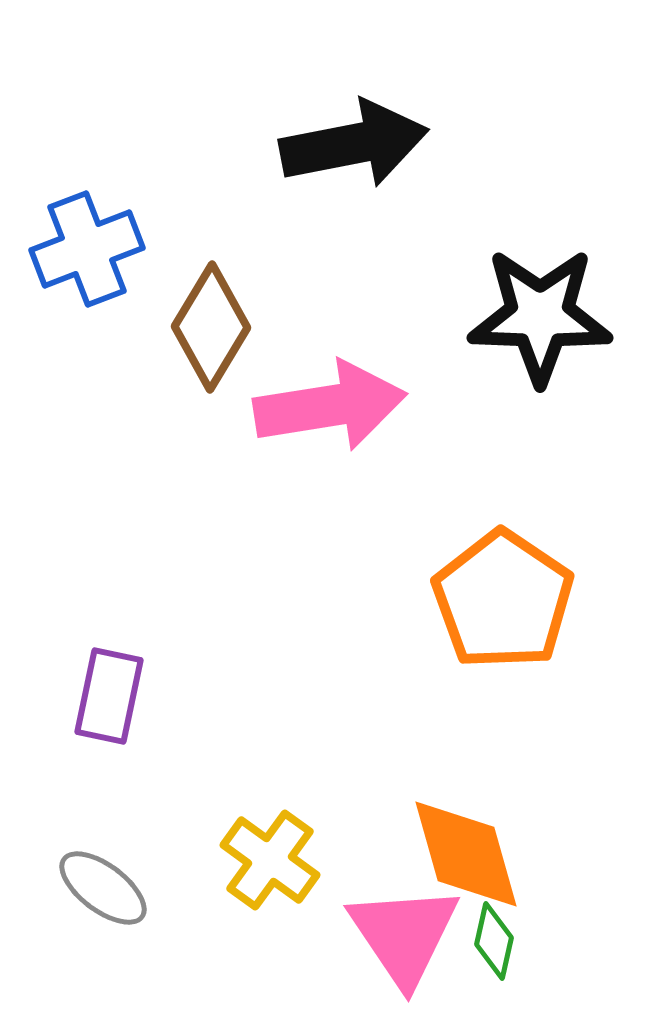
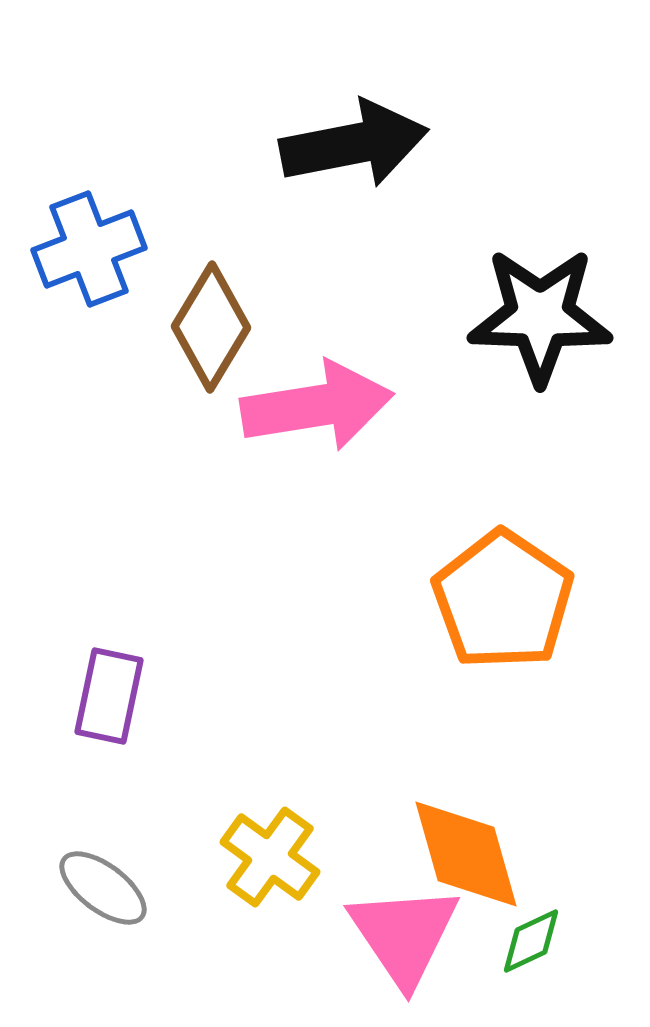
blue cross: moved 2 px right
pink arrow: moved 13 px left
yellow cross: moved 3 px up
green diamond: moved 37 px right; rotated 52 degrees clockwise
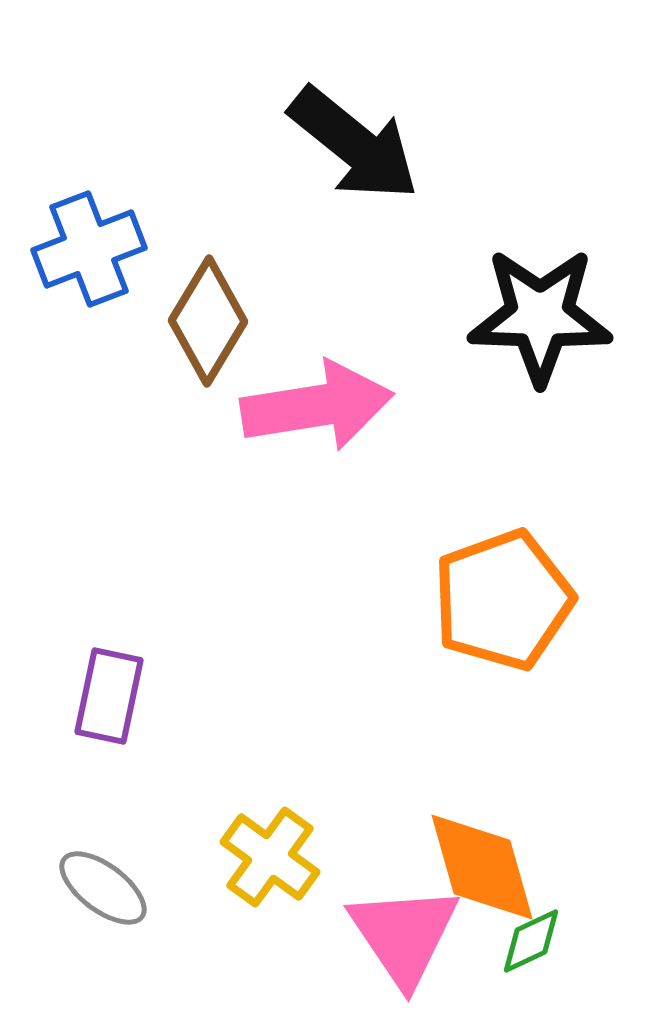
black arrow: rotated 50 degrees clockwise
brown diamond: moved 3 px left, 6 px up
orange pentagon: rotated 18 degrees clockwise
orange diamond: moved 16 px right, 13 px down
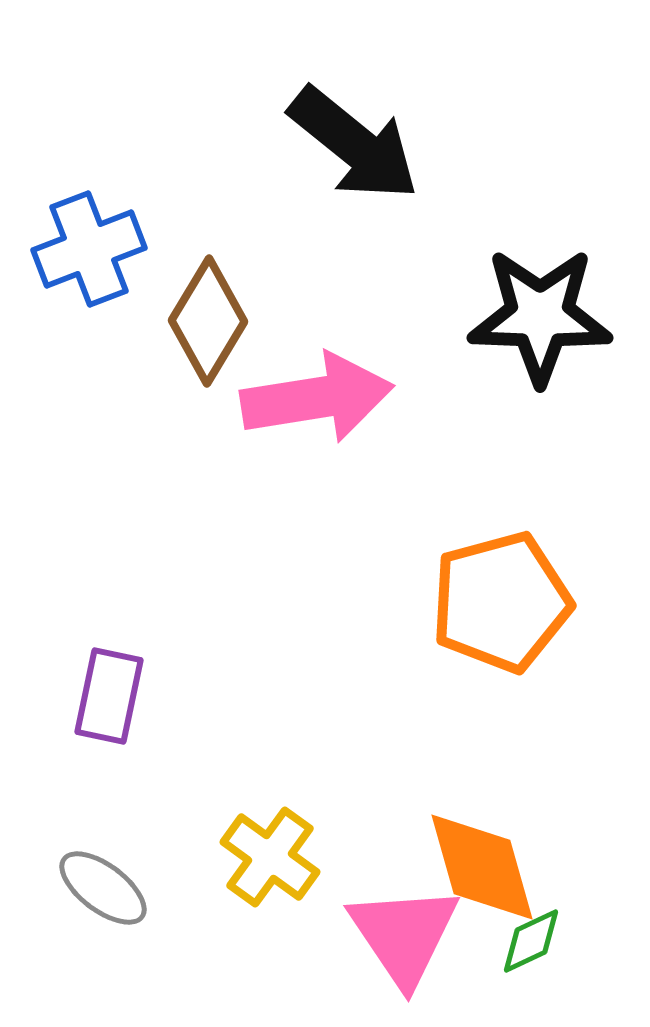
pink arrow: moved 8 px up
orange pentagon: moved 2 px left, 2 px down; rotated 5 degrees clockwise
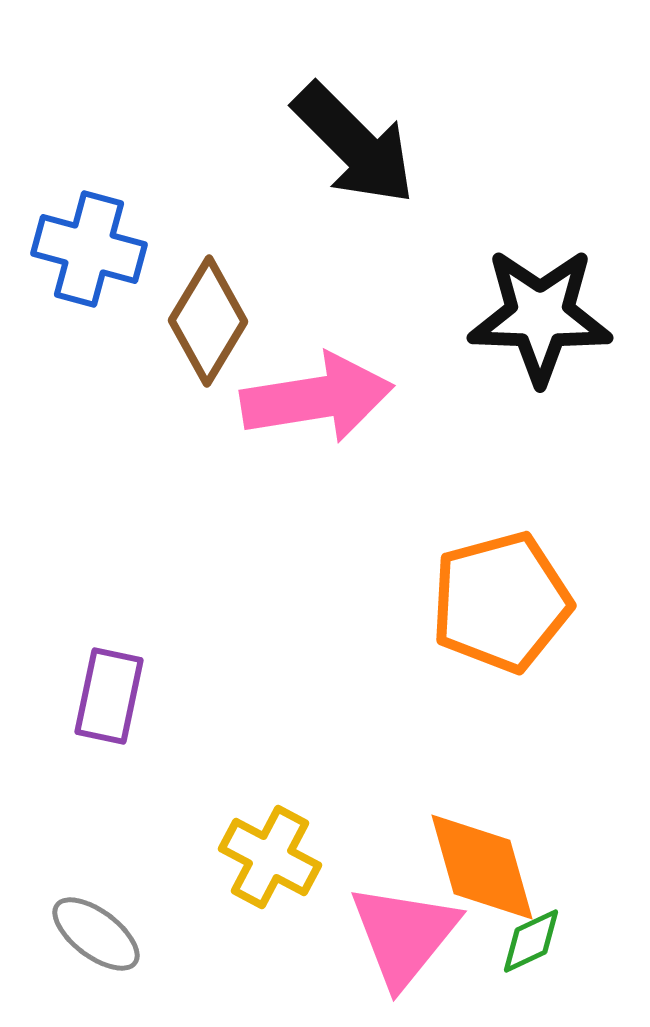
black arrow: rotated 6 degrees clockwise
blue cross: rotated 36 degrees clockwise
yellow cross: rotated 8 degrees counterclockwise
gray ellipse: moved 7 px left, 46 px down
pink triangle: rotated 13 degrees clockwise
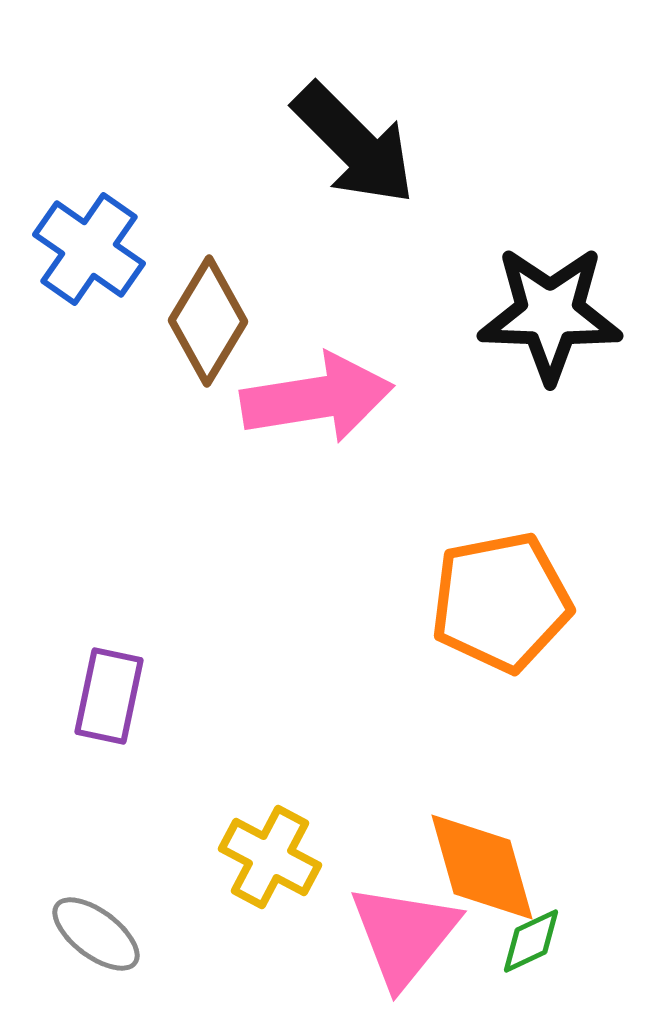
blue cross: rotated 20 degrees clockwise
black star: moved 10 px right, 2 px up
orange pentagon: rotated 4 degrees clockwise
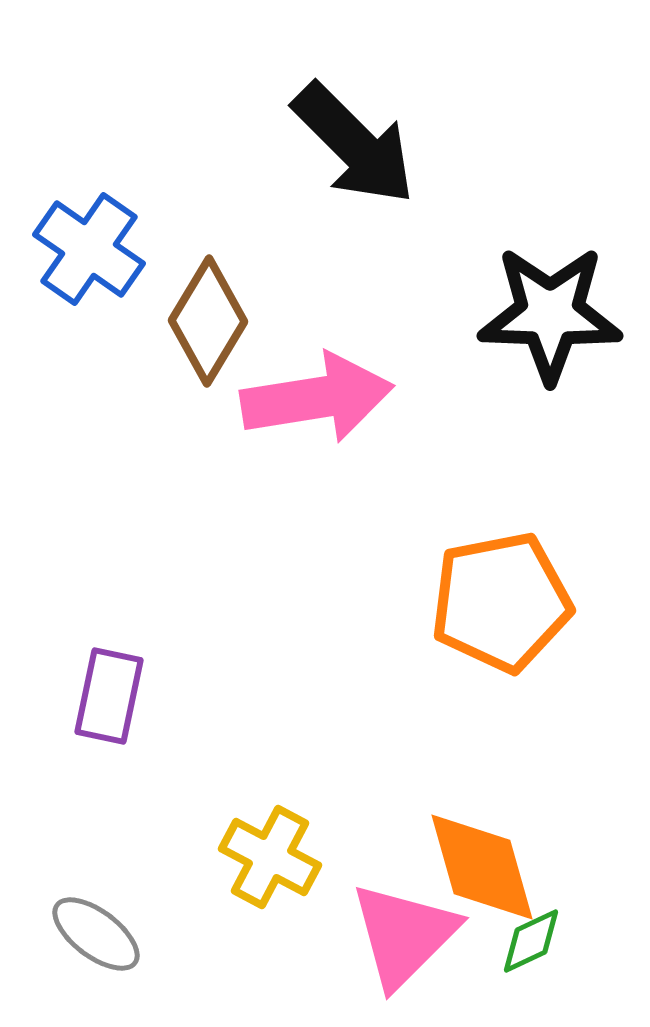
pink triangle: rotated 6 degrees clockwise
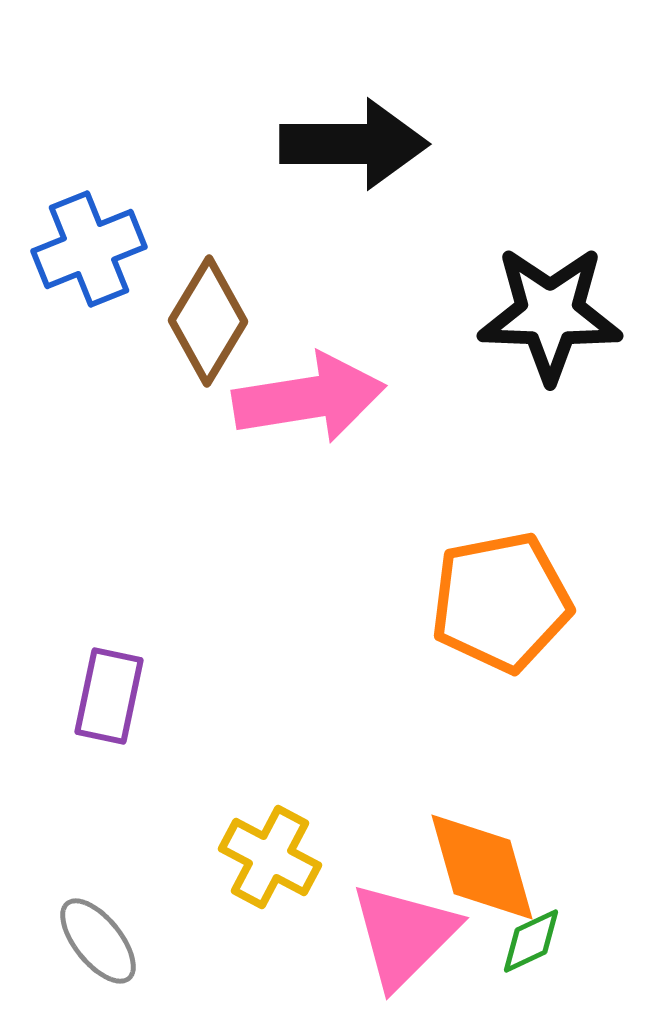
black arrow: rotated 45 degrees counterclockwise
blue cross: rotated 33 degrees clockwise
pink arrow: moved 8 px left
gray ellipse: moved 2 px right, 7 px down; rotated 14 degrees clockwise
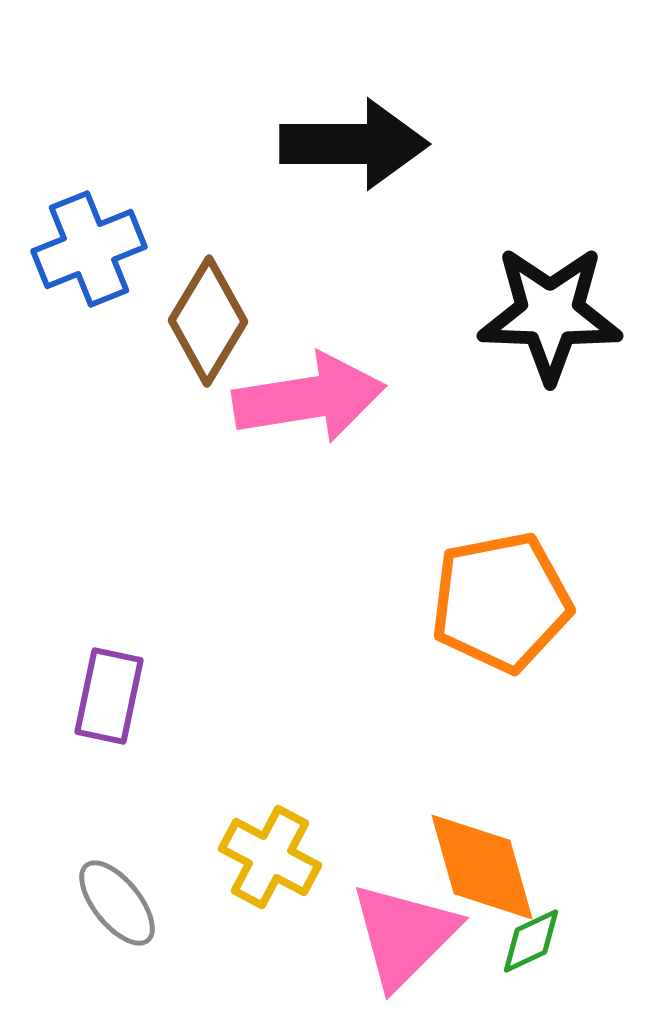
gray ellipse: moved 19 px right, 38 px up
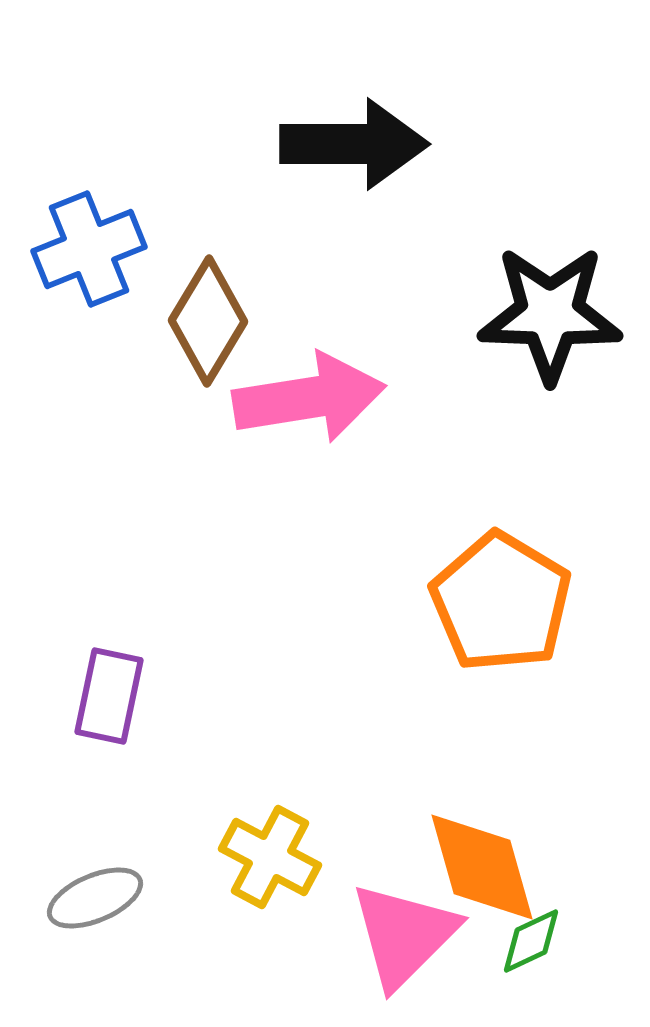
orange pentagon: rotated 30 degrees counterclockwise
gray ellipse: moved 22 px left, 5 px up; rotated 74 degrees counterclockwise
